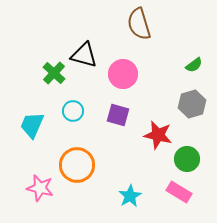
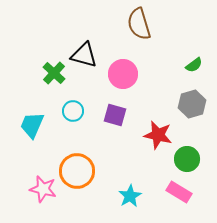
purple square: moved 3 px left
orange circle: moved 6 px down
pink star: moved 3 px right, 1 px down
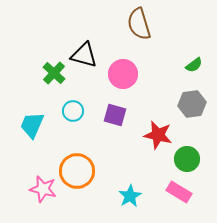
gray hexagon: rotated 8 degrees clockwise
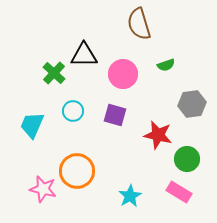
black triangle: rotated 16 degrees counterclockwise
green semicircle: moved 28 px left; rotated 18 degrees clockwise
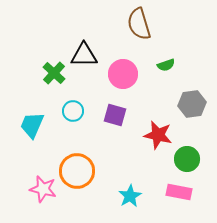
pink rectangle: rotated 20 degrees counterclockwise
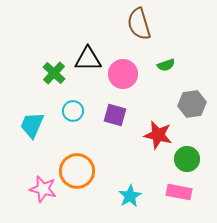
black triangle: moved 4 px right, 4 px down
